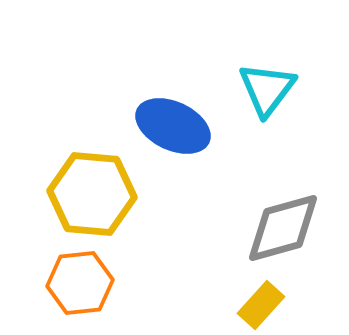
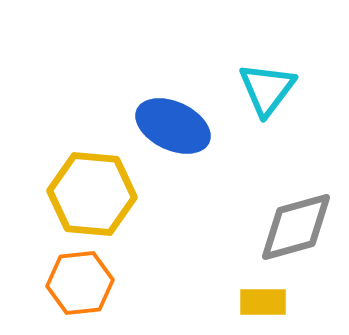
gray diamond: moved 13 px right, 1 px up
yellow rectangle: moved 2 px right, 3 px up; rotated 48 degrees clockwise
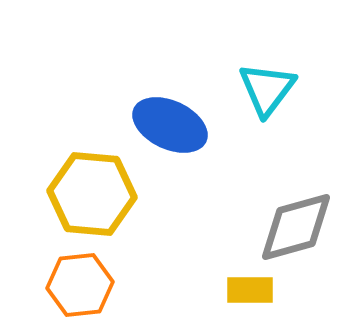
blue ellipse: moved 3 px left, 1 px up
orange hexagon: moved 2 px down
yellow rectangle: moved 13 px left, 12 px up
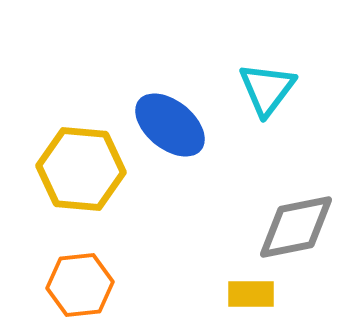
blue ellipse: rotated 14 degrees clockwise
yellow hexagon: moved 11 px left, 25 px up
gray diamond: rotated 4 degrees clockwise
yellow rectangle: moved 1 px right, 4 px down
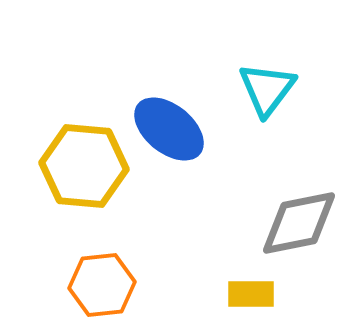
blue ellipse: moved 1 px left, 4 px down
yellow hexagon: moved 3 px right, 3 px up
gray diamond: moved 3 px right, 4 px up
orange hexagon: moved 22 px right
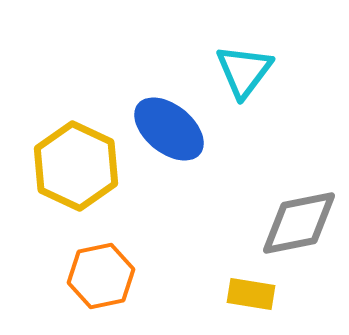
cyan triangle: moved 23 px left, 18 px up
yellow hexagon: moved 8 px left; rotated 20 degrees clockwise
orange hexagon: moved 1 px left, 9 px up; rotated 6 degrees counterclockwise
yellow rectangle: rotated 9 degrees clockwise
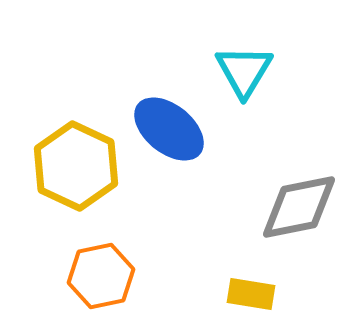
cyan triangle: rotated 6 degrees counterclockwise
gray diamond: moved 16 px up
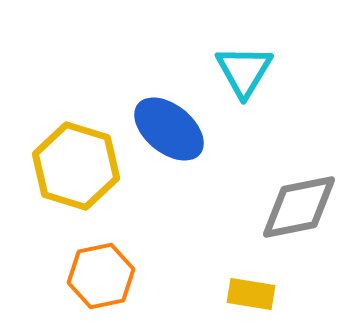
yellow hexagon: rotated 8 degrees counterclockwise
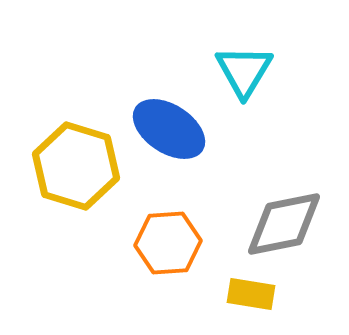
blue ellipse: rotated 6 degrees counterclockwise
gray diamond: moved 15 px left, 17 px down
orange hexagon: moved 67 px right, 33 px up; rotated 8 degrees clockwise
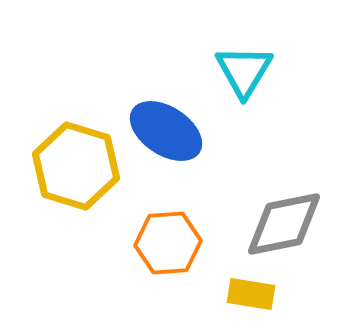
blue ellipse: moved 3 px left, 2 px down
